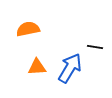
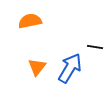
orange semicircle: moved 2 px right, 8 px up
orange triangle: rotated 48 degrees counterclockwise
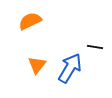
orange semicircle: rotated 15 degrees counterclockwise
orange triangle: moved 2 px up
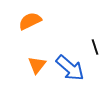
black line: rotated 63 degrees clockwise
blue arrow: rotated 100 degrees clockwise
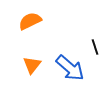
orange triangle: moved 5 px left
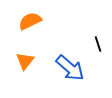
black line: moved 3 px right, 3 px up
orange triangle: moved 7 px left, 4 px up
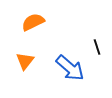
orange semicircle: moved 3 px right, 1 px down
black line: moved 1 px left, 3 px down
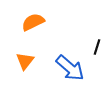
black line: rotated 35 degrees clockwise
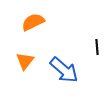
black line: rotated 21 degrees counterclockwise
blue arrow: moved 6 px left, 2 px down
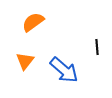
orange semicircle: rotated 10 degrees counterclockwise
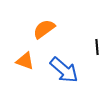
orange semicircle: moved 11 px right, 7 px down
orange triangle: rotated 48 degrees counterclockwise
